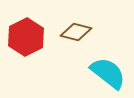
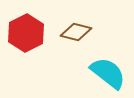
red hexagon: moved 4 px up
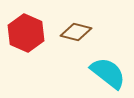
red hexagon: rotated 9 degrees counterclockwise
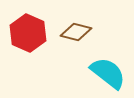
red hexagon: moved 2 px right
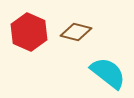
red hexagon: moved 1 px right, 1 px up
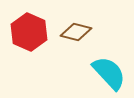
cyan semicircle: moved 1 px right; rotated 9 degrees clockwise
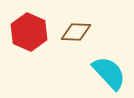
brown diamond: rotated 12 degrees counterclockwise
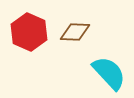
brown diamond: moved 1 px left
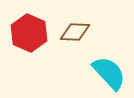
red hexagon: moved 1 px down
